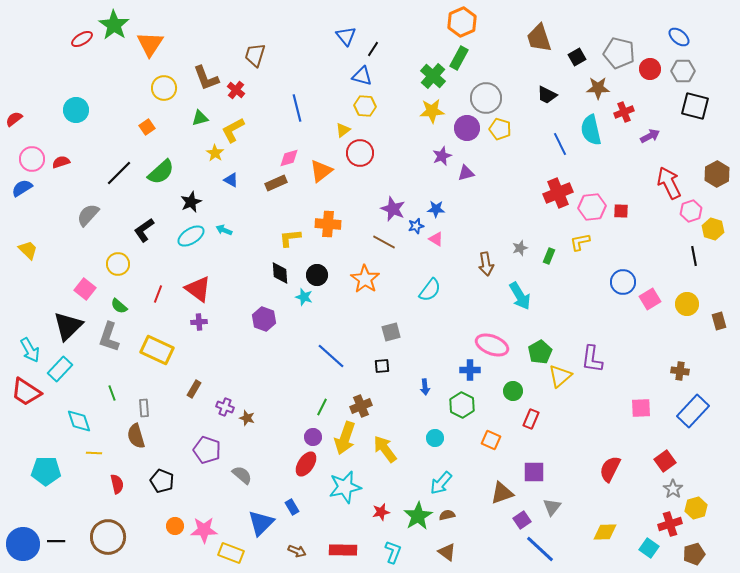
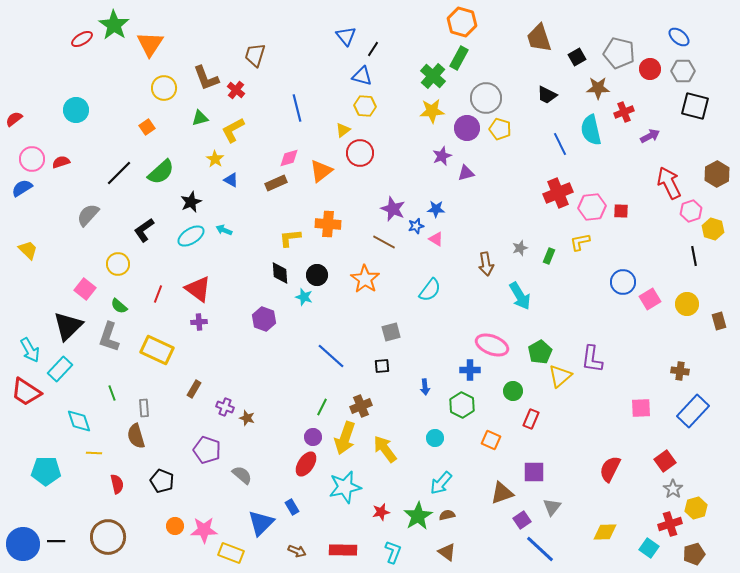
orange hexagon at (462, 22): rotated 20 degrees counterclockwise
yellow star at (215, 153): moved 6 px down
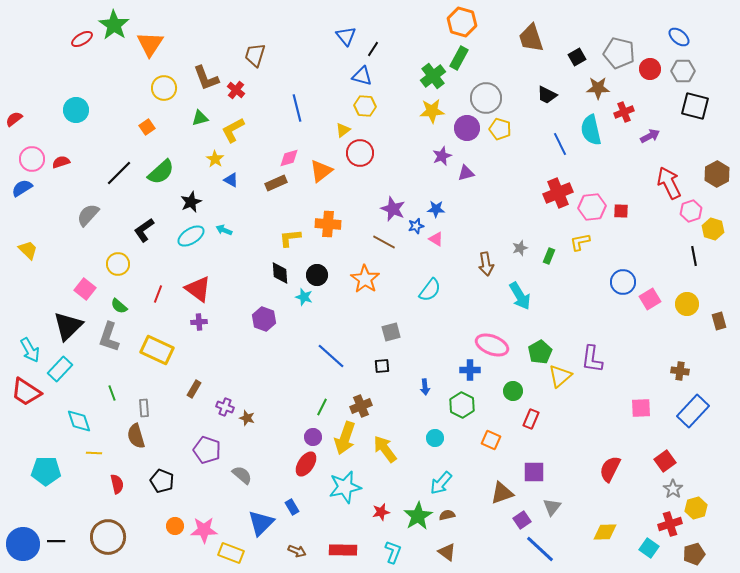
brown trapezoid at (539, 38): moved 8 px left
green cross at (433, 76): rotated 10 degrees clockwise
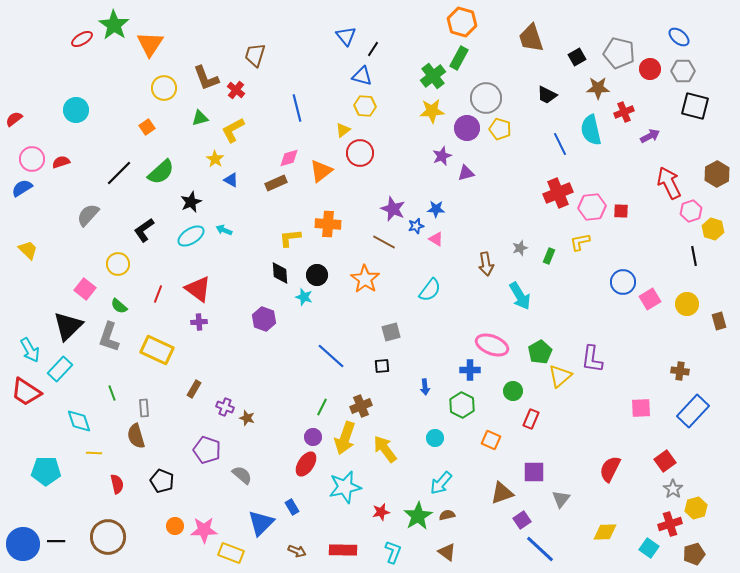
gray triangle at (552, 507): moved 9 px right, 8 px up
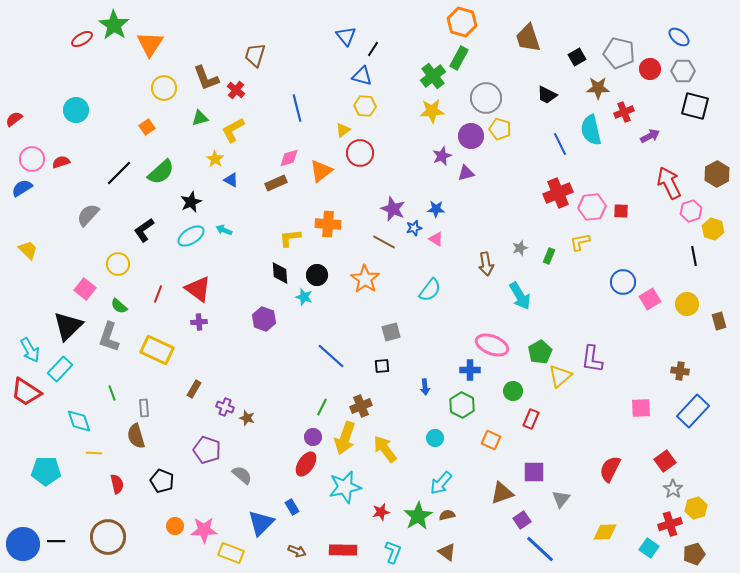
brown trapezoid at (531, 38): moved 3 px left
purple circle at (467, 128): moved 4 px right, 8 px down
blue star at (416, 226): moved 2 px left, 2 px down
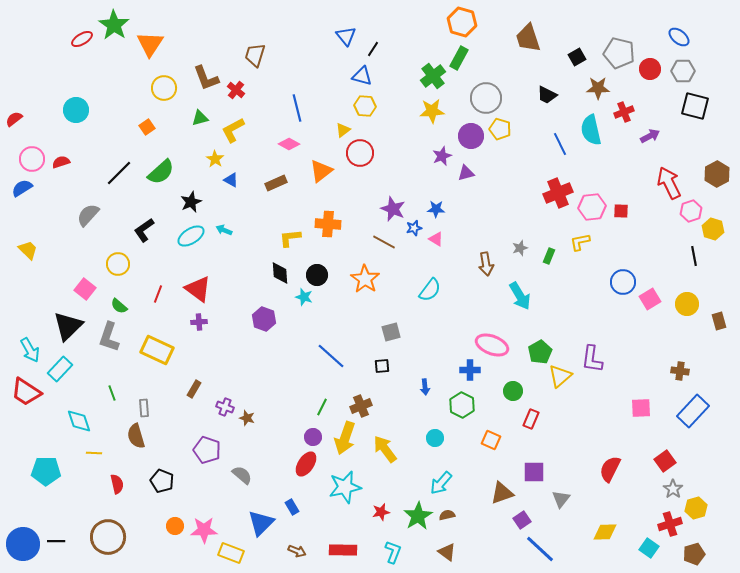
pink diamond at (289, 158): moved 14 px up; rotated 45 degrees clockwise
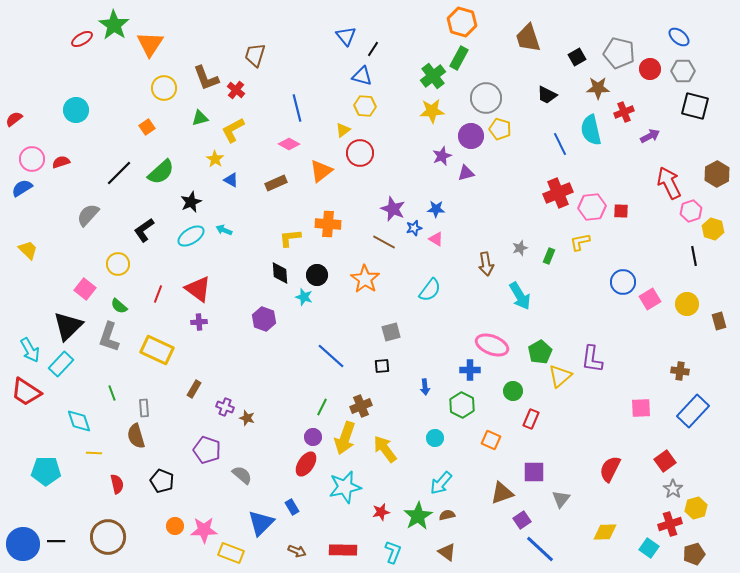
cyan rectangle at (60, 369): moved 1 px right, 5 px up
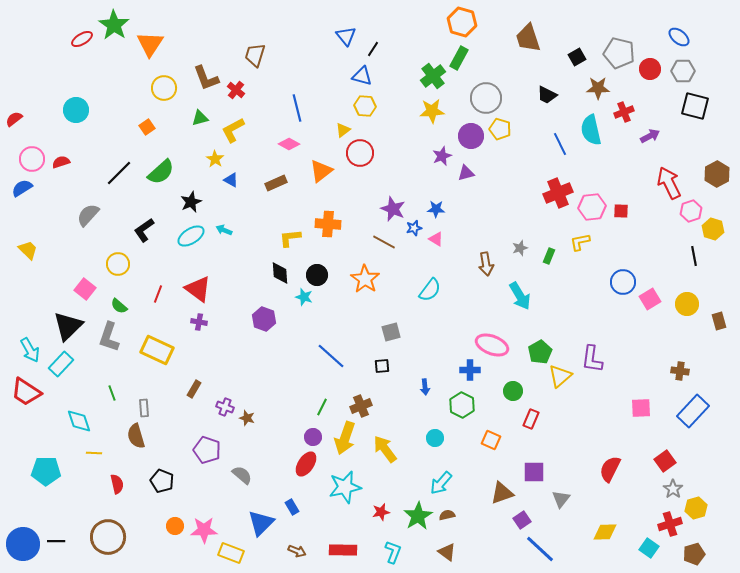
purple cross at (199, 322): rotated 14 degrees clockwise
